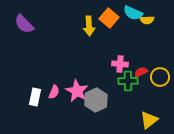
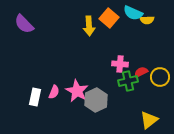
green cross: rotated 12 degrees counterclockwise
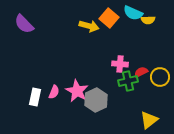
yellow semicircle: moved 1 px right
yellow arrow: rotated 72 degrees counterclockwise
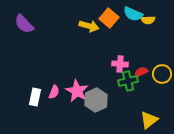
cyan semicircle: moved 1 px down
yellow circle: moved 2 px right, 3 px up
